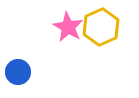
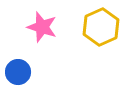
pink star: moved 26 px left; rotated 12 degrees counterclockwise
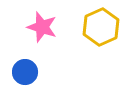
blue circle: moved 7 px right
